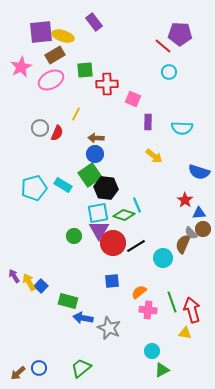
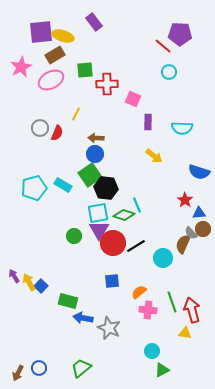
brown arrow at (18, 373): rotated 21 degrees counterclockwise
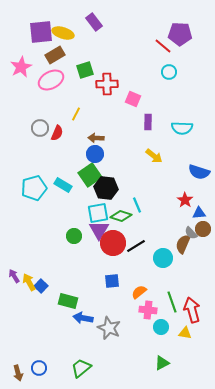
yellow ellipse at (63, 36): moved 3 px up
green square at (85, 70): rotated 12 degrees counterclockwise
green diamond at (124, 215): moved 3 px left, 1 px down
cyan circle at (152, 351): moved 9 px right, 24 px up
green triangle at (162, 370): moved 7 px up
brown arrow at (18, 373): rotated 42 degrees counterclockwise
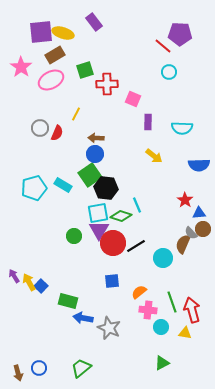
pink star at (21, 67): rotated 10 degrees counterclockwise
blue semicircle at (199, 172): moved 7 px up; rotated 20 degrees counterclockwise
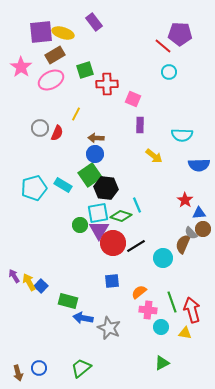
purple rectangle at (148, 122): moved 8 px left, 3 px down
cyan semicircle at (182, 128): moved 7 px down
green circle at (74, 236): moved 6 px right, 11 px up
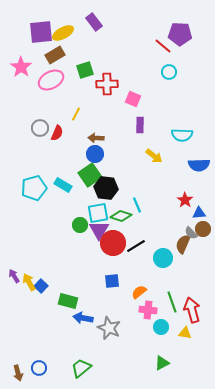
yellow ellipse at (63, 33): rotated 45 degrees counterclockwise
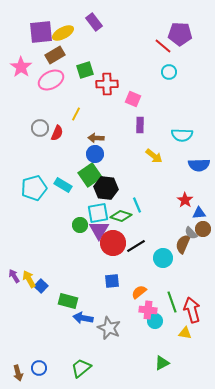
yellow arrow at (29, 282): moved 3 px up
cyan circle at (161, 327): moved 6 px left, 6 px up
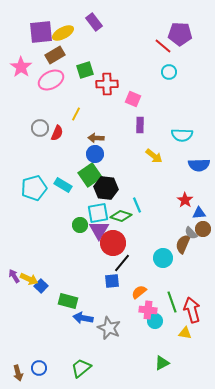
black line at (136, 246): moved 14 px left, 17 px down; rotated 18 degrees counterclockwise
yellow arrow at (29, 279): rotated 144 degrees clockwise
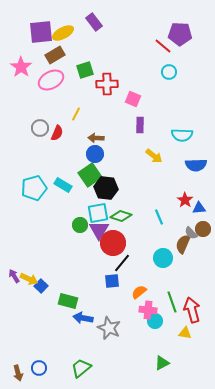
blue semicircle at (199, 165): moved 3 px left
cyan line at (137, 205): moved 22 px right, 12 px down
blue triangle at (199, 213): moved 5 px up
